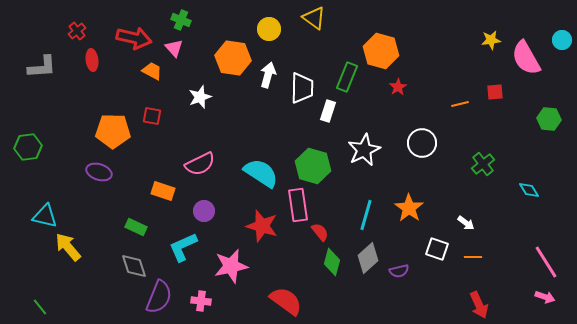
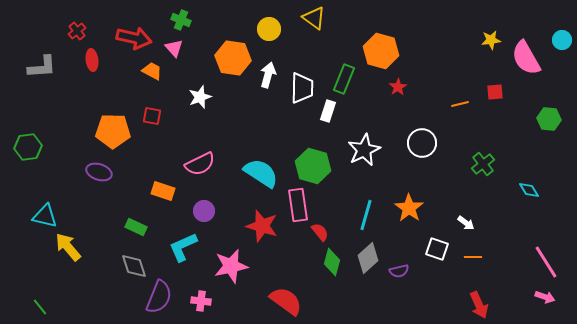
green rectangle at (347, 77): moved 3 px left, 2 px down
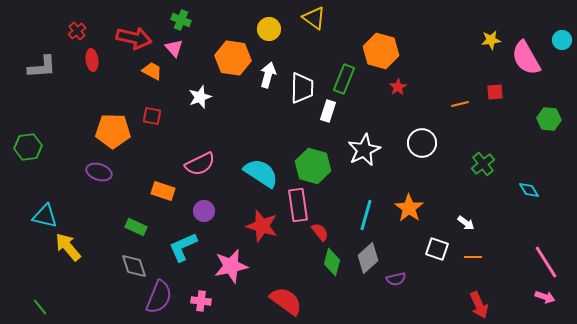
purple semicircle at (399, 271): moved 3 px left, 8 px down
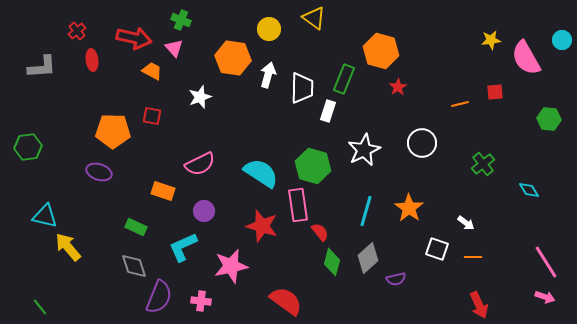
cyan line at (366, 215): moved 4 px up
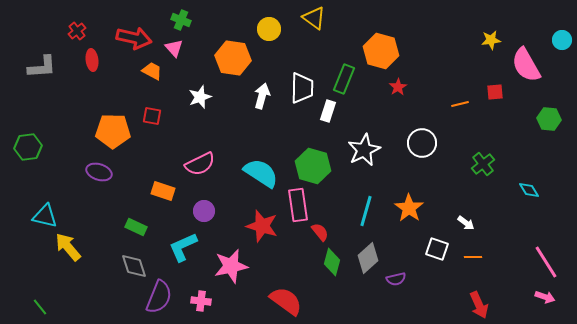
pink semicircle at (526, 58): moved 7 px down
white arrow at (268, 75): moved 6 px left, 21 px down
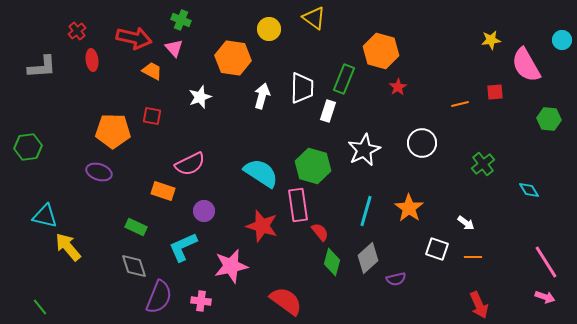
pink semicircle at (200, 164): moved 10 px left
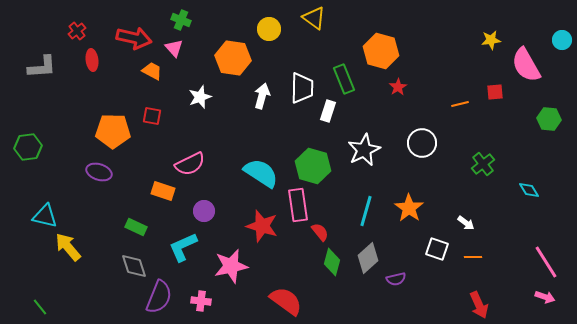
green rectangle at (344, 79): rotated 44 degrees counterclockwise
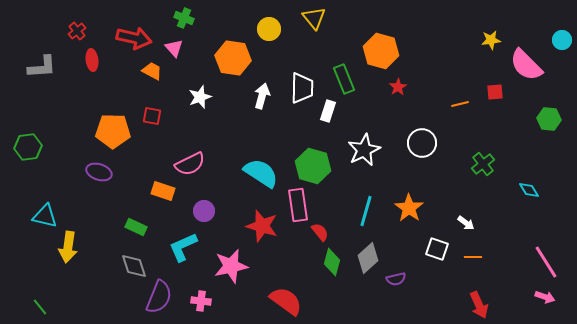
yellow triangle at (314, 18): rotated 15 degrees clockwise
green cross at (181, 20): moved 3 px right, 2 px up
pink semicircle at (526, 65): rotated 15 degrees counterclockwise
yellow arrow at (68, 247): rotated 132 degrees counterclockwise
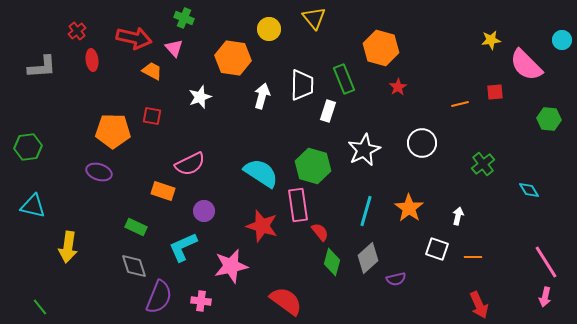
orange hexagon at (381, 51): moved 3 px up
white trapezoid at (302, 88): moved 3 px up
cyan triangle at (45, 216): moved 12 px left, 10 px up
white arrow at (466, 223): moved 8 px left, 7 px up; rotated 114 degrees counterclockwise
pink arrow at (545, 297): rotated 84 degrees clockwise
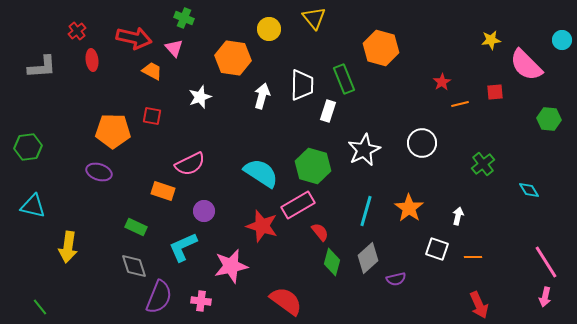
red star at (398, 87): moved 44 px right, 5 px up
pink rectangle at (298, 205): rotated 68 degrees clockwise
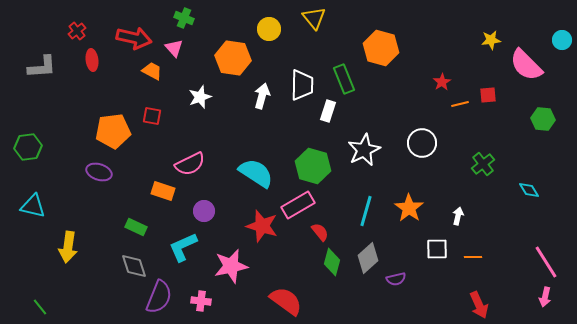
red square at (495, 92): moved 7 px left, 3 px down
green hexagon at (549, 119): moved 6 px left
orange pentagon at (113, 131): rotated 8 degrees counterclockwise
cyan semicircle at (261, 173): moved 5 px left
white square at (437, 249): rotated 20 degrees counterclockwise
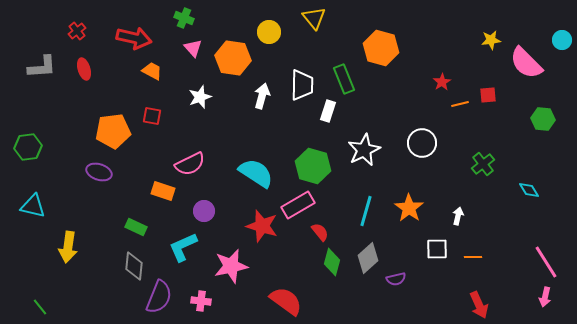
yellow circle at (269, 29): moved 3 px down
pink triangle at (174, 48): moved 19 px right
red ellipse at (92, 60): moved 8 px left, 9 px down; rotated 10 degrees counterclockwise
pink semicircle at (526, 65): moved 2 px up
gray diamond at (134, 266): rotated 24 degrees clockwise
